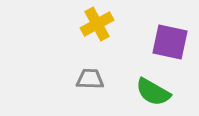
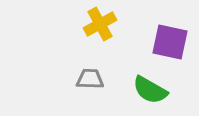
yellow cross: moved 3 px right
green semicircle: moved 3 px left, 2 px up
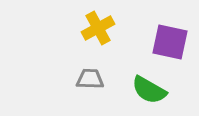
yellow cross: moved 2 px left, 4 px down
green semicircle: moved 1 px left
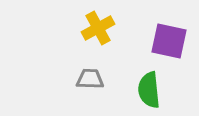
purple square: moved 1 px left, 1 px up
green semicircle: rotated 54 degrees clockwise
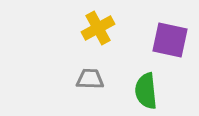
purple square: moved 1 px right, 1 px up
green semicircle: moved 3 px left, 1 px down
